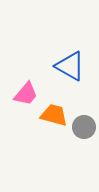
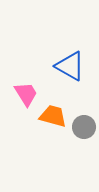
pink trapezoid: rotated 72 degrees counterclockwise
orange trapezoid: moved 1 px left, 1 px down
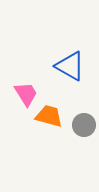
orange trapezoid: moved 4 px left
gray circle: moved 2 px up
